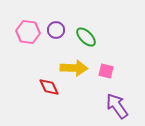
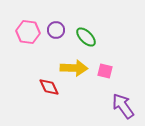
pink square: moved 1 px left
purple arrow: moved 6 px right
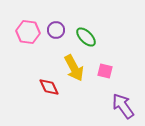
yellow arrow: rotated 60 degrees clockwise
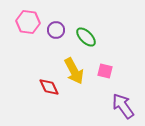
pink hexagon: moved 10 px up
yellow arrow: moved 3 px down
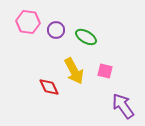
green ellipse: rotated 15 degrees counterclockwise
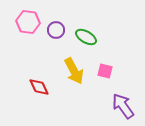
red diamond: moved 10 px left
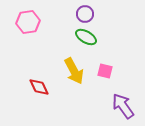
pink hexagon: rotated 15 degrees counterclockwise
purple circle: moved 29 px right, 16 px up
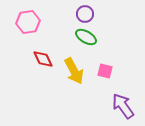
red diamond: moved 4 px right, 28 px up
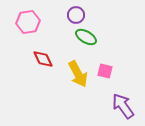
purple circle: moved 9 px left, 1 px down
yellow arrow: moved 4 px right, 3 px down
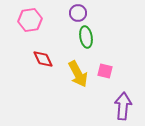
purple circle: moved 2 px right, 2 px up
pink hexagon: moved 2 px right, 2 px up
green ellipse: rotated 50 degrees clockwise
purple arrow: rotated 40 degrees clockwise
